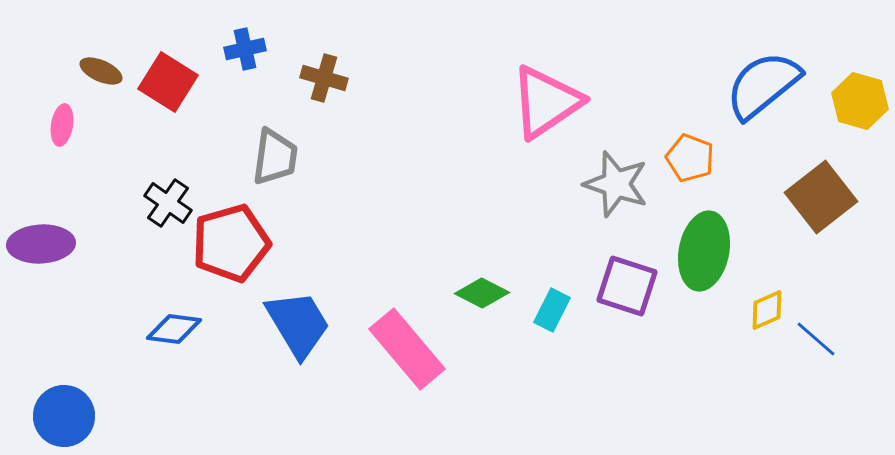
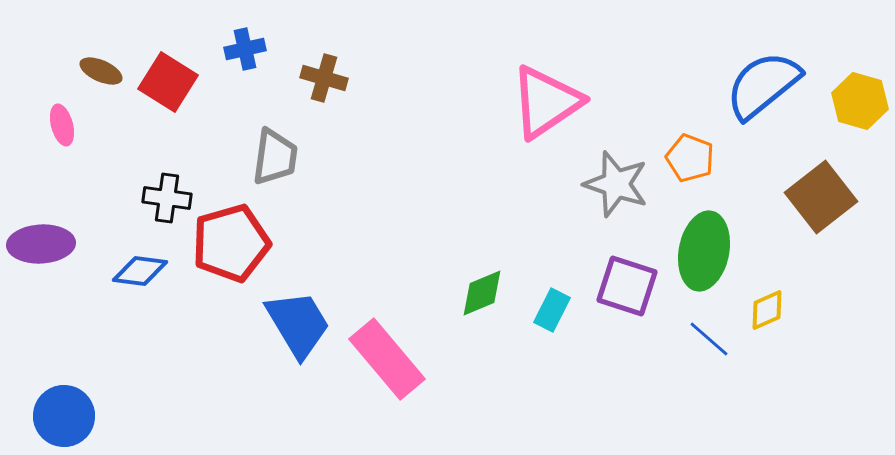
pink ellipse: rotated 24 degrees counterclockwise
black cross: moved 1 px left, 5 px up; rotated 27 degrees counterclockwise
green diamond: rotated 50 degrees counterclockwise
blue diamond: moved 34 px left, 58 px up
blue line: moved 107 px left
pink rectangle: moved 20 px left, 10 px down
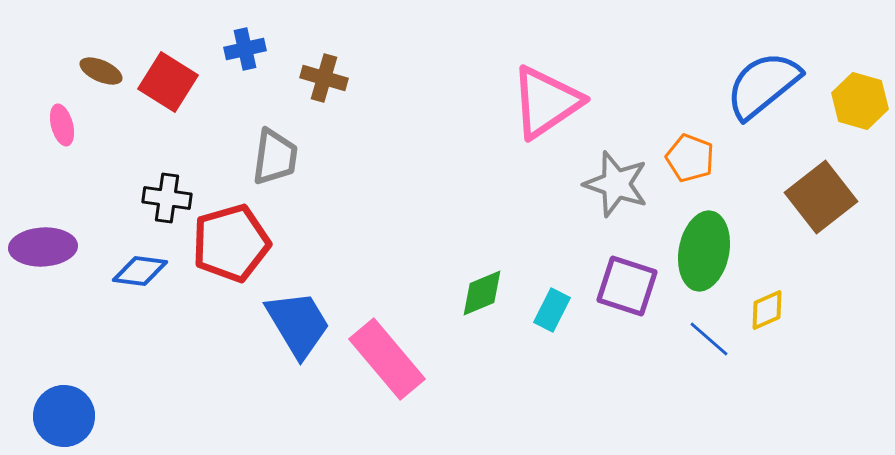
purple ellipse: moved 2 px right, 3 px down
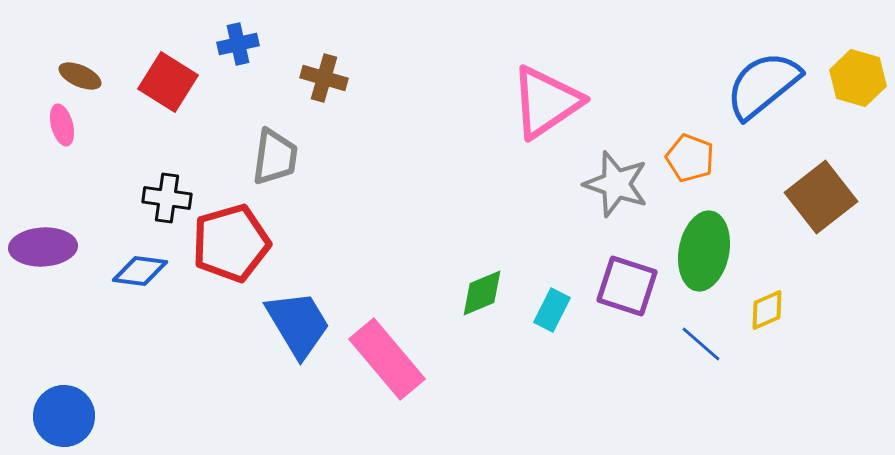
blue cross: moved 7 px left, 5 px up
brown ellipse: moved 21 px left, 5 px down
yellow hexagon: moved 2 px left, 23 px up
blue line: moved 8 px left, 5 px down
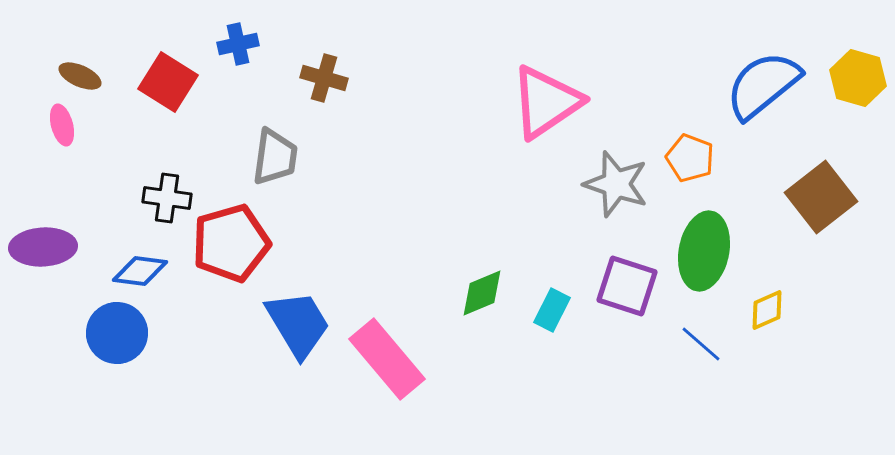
blue circle: moved 53 px right, 83 px up
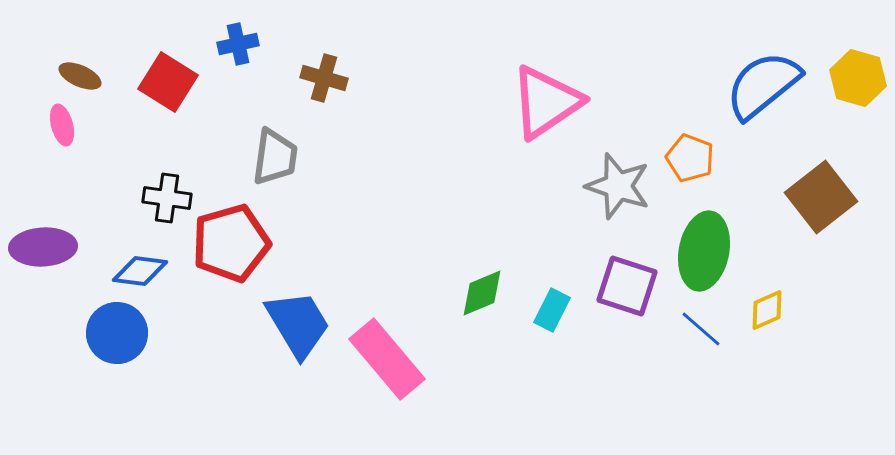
gray star: moved 2 px right, 2 px down
blue line: moved 15 px up
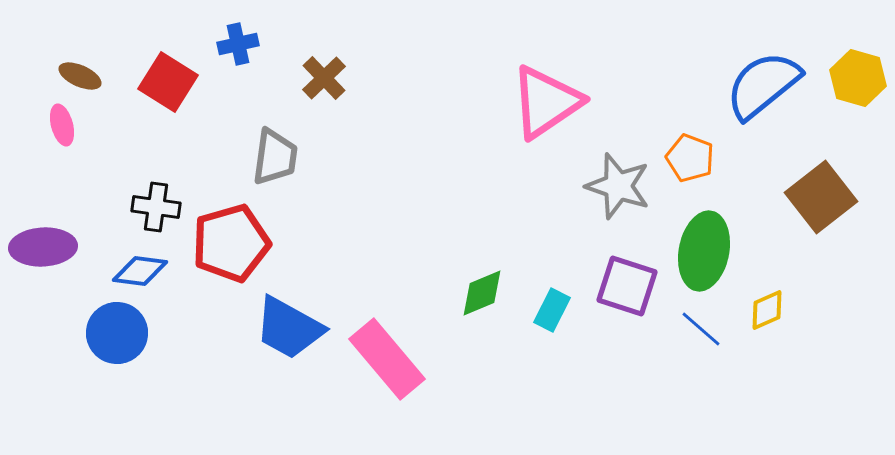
brown cross: rotated 30 degrees clockwise
black cross: moved 11 px left, 9 px down
blue trapezoid: moved 9 px left, 4 px down; rotated 150 degrees clockwise
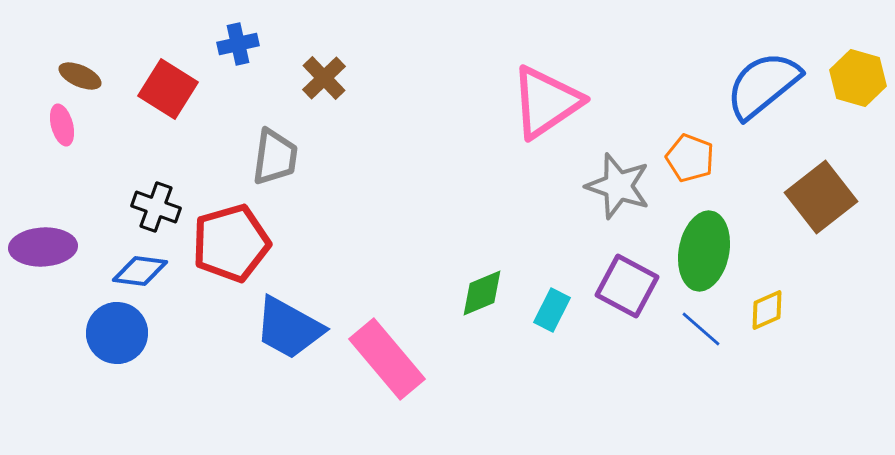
red square: moved 7 px down
black cross: rotated 12 degrees clockwise
purple square: rotated 10 degrees clockwise
